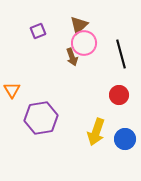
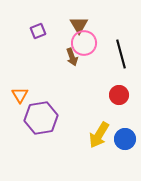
brown triangle: rotated 18 degrees counterclockwise
orange triangle: moved 8 px right, 5 px down
yellow arrow: moved 3 px right, 3 px down; rotated 12 degrees clockwise
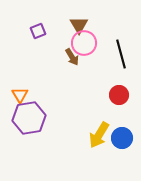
brown arrow: rotated 12 degrees counterclockwise
purple hexagon: moved 12 px left
blue circle: moved 3 px left, 1 px up
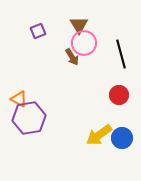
orange triangle: moved 1 px left, 4 px down; rotated 30 degrees counterclockwise
yellow arrow: rotated 24 degrees clockwise
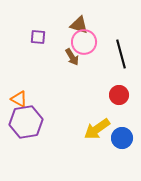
brown triangle: rotated 42 degrees counterclockwise
purple square: moved 6 px down; rotated 28 degrees clockwise
pink circle: moved 1 px up
purple hexagon: moved 3 px left, 4 px down
yellow arrow: moved 2 px left, 6 px up
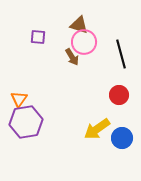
orange triangle: rotated 36 degrees clockwise
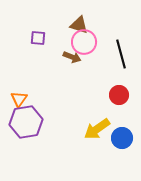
purple square: moved 1 px down
brown arrow: rotated 36 degrees counterclockwise
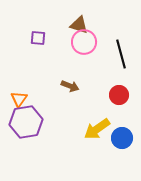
brown arrow: moved 2 px left, 29 px down
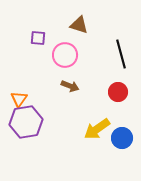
pink circle: moved 19 px left, 13 px down
red circle: moved 1 px left, 3 px up
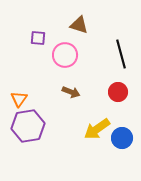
brown arrow: moved 1 px right, 6 px down
purple hexagon: moved 2 px right, 4 px down
